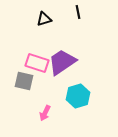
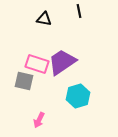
black line: moved 1 px right, 1 px up
black triangle: rotated 28 degrees clockwise
pink rectangle: moved 1 px down
pink arrow: moved 6 px left, 7 px down
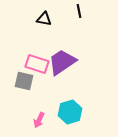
cyan hexagon: moved 8 px left, 16 px down
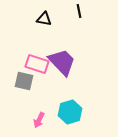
purple trapezoid: rotated 80 degrees clockwise
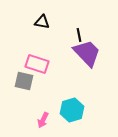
black line: moved 24 px down
black triangle: moved 2 px left, 3 px down
purple trapezoid: moved 25 px right, 9 px up
cyan hexagon: moved 2 px right, 2 px up
pink arrow: moved 4 px right
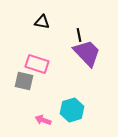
pink arrow: rotated 84 degrees clockwise
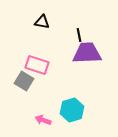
purple trapezoid: rotated 48 degrees counterclockwise
pink rectangle: moved 1 px down
gray square: rotated 18 degrees clockwise
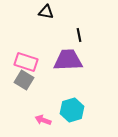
black triangle: moved 4 px right, 10 px up
purple trapezoid: moved 19 px left, 7 px down
pink rectangle: moved 11 px left, 3 px up
gray square: moved 1 px up
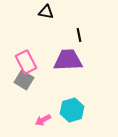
pink rectangle: rotated 45 degrees clockwise
pink arrow: rotated 49 degrees counterclockwise
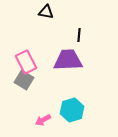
black line: rotated 16 degrees clockwise
